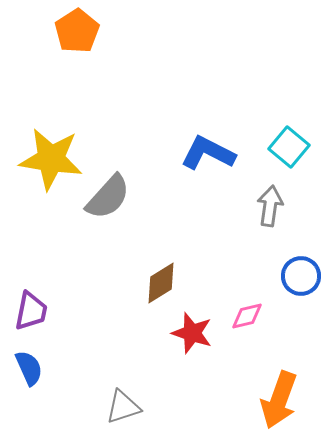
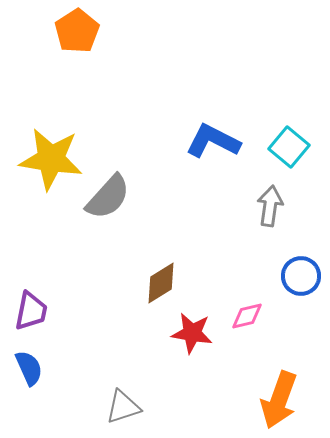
blue L-shape: moved 5 px right, 12 px up
red star: rotated 9 degrees counterclockwise
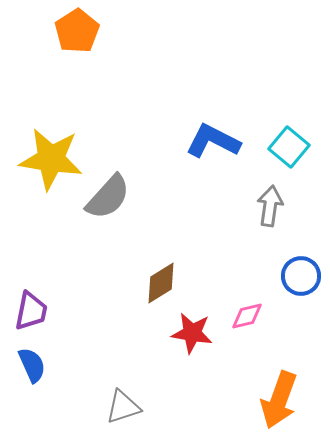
blue semicircle: moved 3 px right, 3 px up
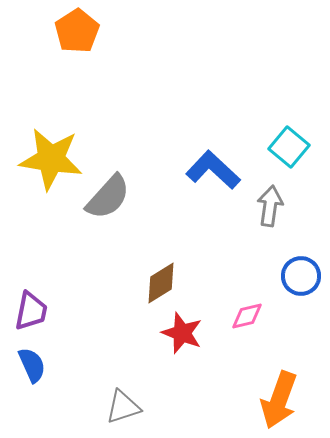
blue L-shape: moved 29 px down; rotated 16 degrees clockwise
red star: moved 10 px left; rotated 12 degrees clockwise
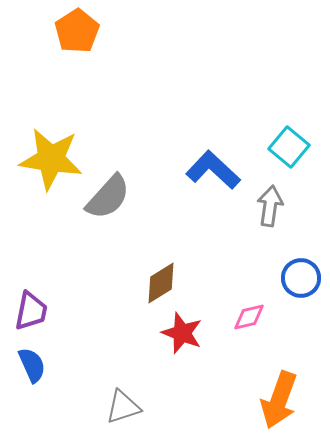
blue circle: moved 2 px down
pink diamond: moved 2 px right, 1 px down
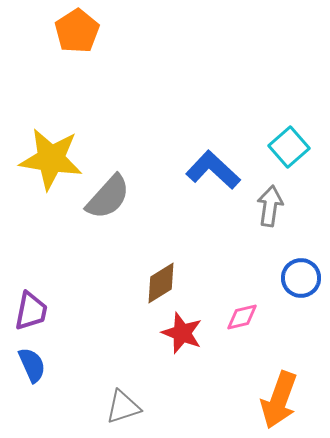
cyan square: rotated 9 degrees clockwise
pink diamond: moved 7 px left
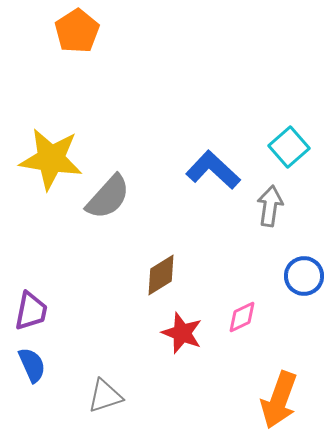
blue circle: moved 3 px right, 2 px up
brown diamond: moved 8 px up
pink diamond: rotated 12 degrees counterclockwise
gray triangle: moved 18 px left, 11 px up
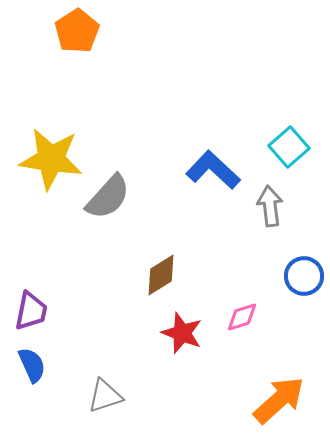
gray arrow: rotated 15 degrees counterclockwise
pink diamond: rotated 8 degrees clockwise
orange arrow: rotated 152 degrees counterclockwise
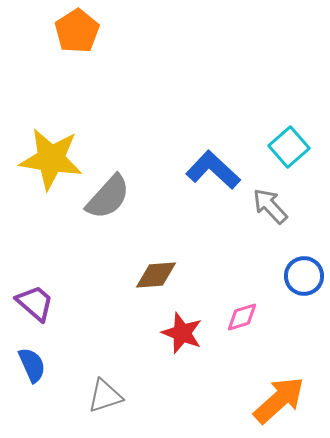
gray arrow: rotated 36 degrees counterclockwise
brown diamond: moved 5 px left; rotated 27 degrees clockwise
purple trapezoid: moved 4 px right, 8 px up; rotated 60 degrees counterclockwise
